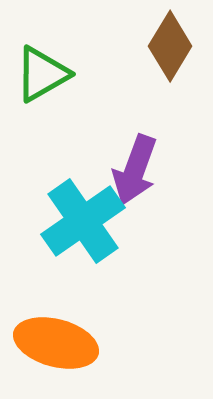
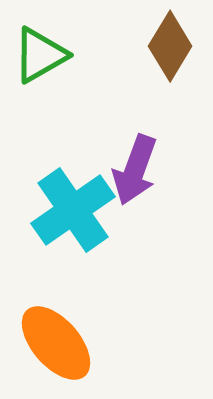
green triangle: moved 2 px left, 19 px up
cyan cross: moved 10 px left, 11 px up
orange ellipse: rotated 34 degrees clockwise
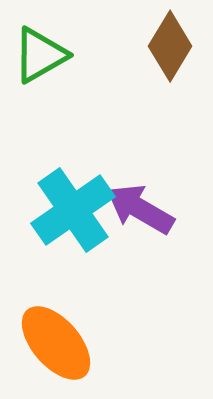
purple arrow: moved 5 px right, 39 px down; rotated 100 degrees clockwise
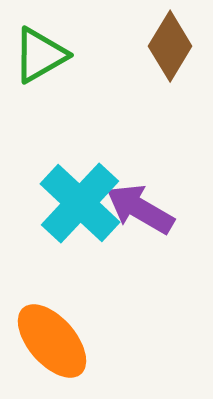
cyan cross: moved 7 px right, 7 px up; rotated 12 degrees counterclockwise
orange ellipse: moved 4 px left, 2 px up
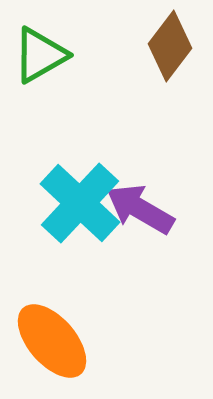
brown diamond: rotated 6 degrees clockwise
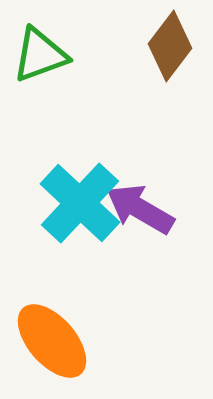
green triangle: rotated 10 degrees clockwise
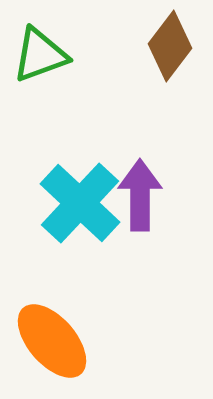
purple arrow: moved 14 px up; rotated 60 degrees clockwise
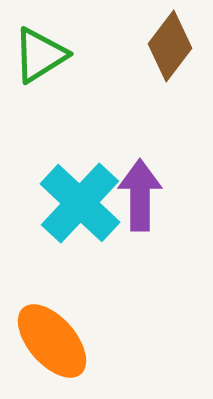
green triangle: rotated 12 degrees counterclockwise
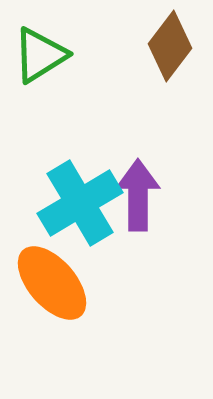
purple arrow: moved 2 px left
cyan cross: rotated 16 degrees clockwise
orange ellipse: moved 58 px up
